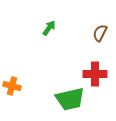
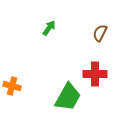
green trapezoid: moved 2 px left, 2 px up; rotated 48 degrees counterclockwise
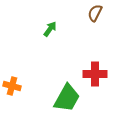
green arrow: moved 1 px right, 1 px down
brown semicircle: moved 5 px left, 20 px up
green trapezoid: moved 1 px left, 1 px down
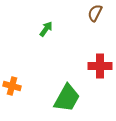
green arrow: moved 4 px left
red cross: moved 5 px right, 8 px up
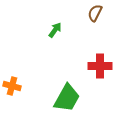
green arrow: moved 9 px right, 1 px down
